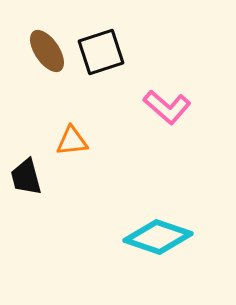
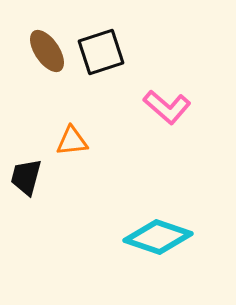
black trapezoid: rotated 30 degrees clockwise
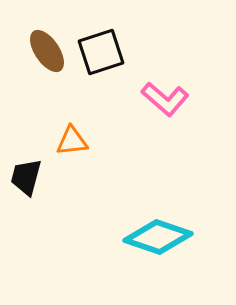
pink L-shape: moved 2 px left, 8 px up
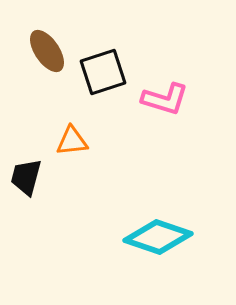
black square: moved 2 px right, 20 px down
pink L-shape: rotated 24 degrees counterclockwise
